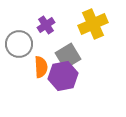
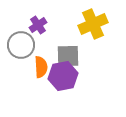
purple cross: moved 8 px left
gray circle: moved 2 px right, 1 px down
gray square: rotated 30 degrees clockwise
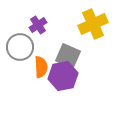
gray circle: moved 1 px left, 2 px down
gray square: rotated 25 degrees clockwise
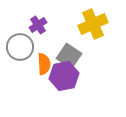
gray square: moved 1 px right; rotated 10 degrees clockwise
orange semicircle: moved 3 px right, 3 px up
purple hexagon: moved 1 px right
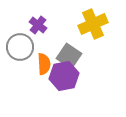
purple cross: rotated 18 degrees counterclockwise
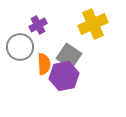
purple cross: rotated 24 degrees clockwise
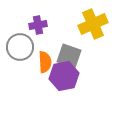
purple cross: rotated 18 degrees clockwise
gray square: rotated 15 degrees counterclockwise
orange semicircle: moved 1 px right, 2 px up
